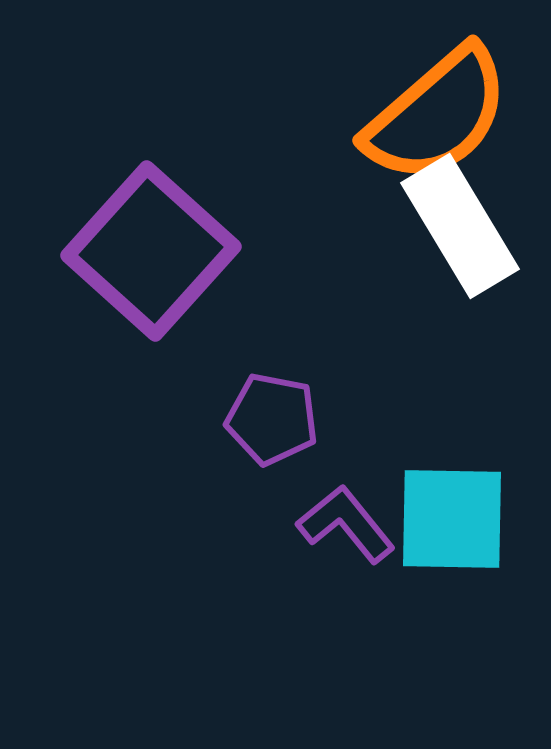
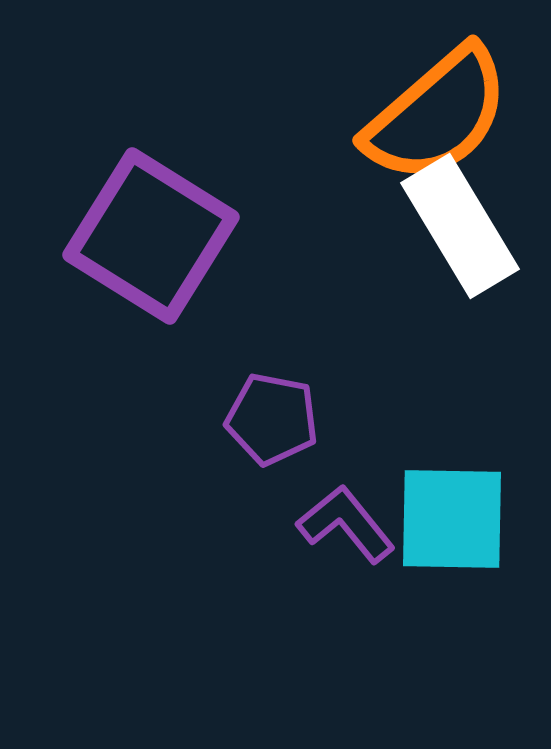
purple square: moved 15 px up; rotated 10 degrees counterclockwise
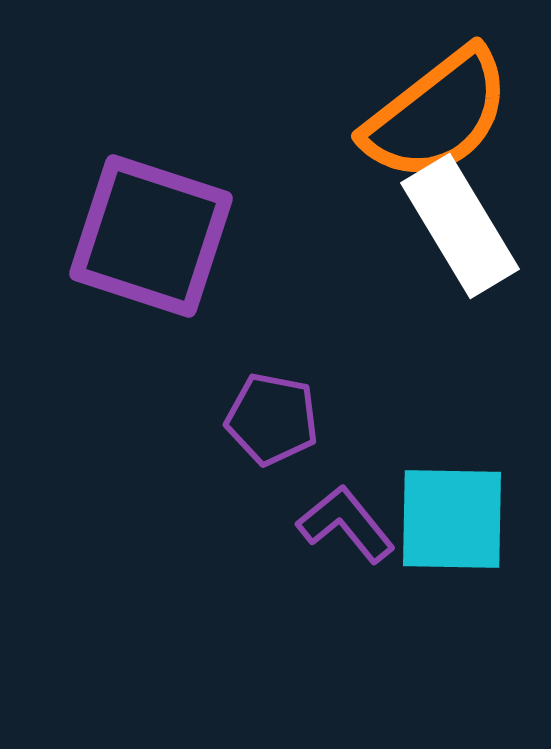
orange semicircle: rotated 3 degrees clockwise
purple square: rotated 14 degrees counterclockwise
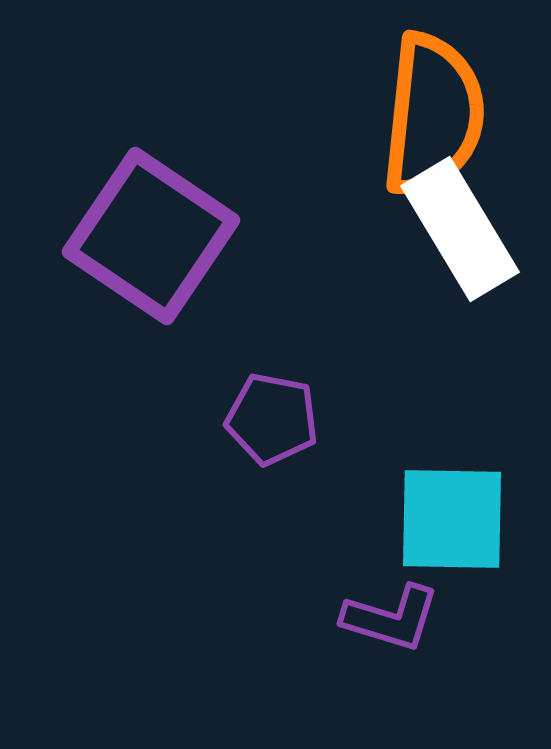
orange semicircle: moved 4 px left; rotated 46 degrees counterclockwise
white rectangle: moved 3 px down
purple square: rotated 16 degrees clockwise
purple L-shape: moved 45 px right, 94 px down; rotated 146 degrees clockwise
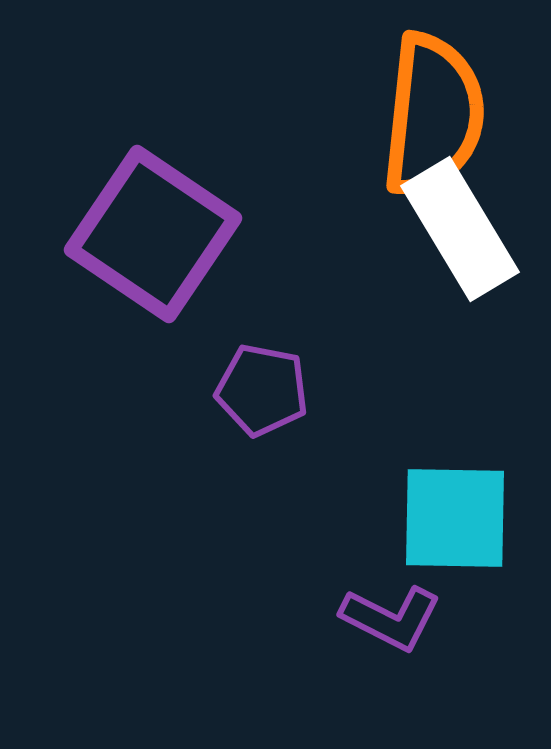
purple square: moved 2 px right, 2 px up
purple pentagon: moved 10 px left, 29 px up
cyan square: moved 3 px right, 1 px up
purple L-shape: rotated 10 degrees clockwise
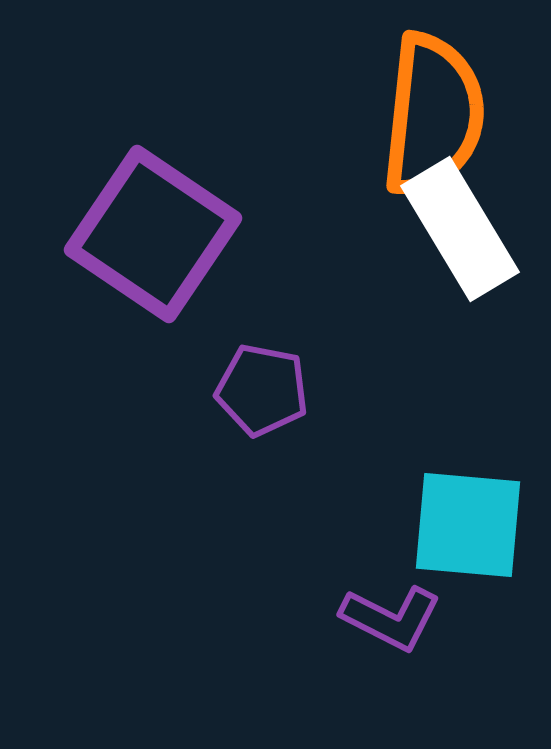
cyan square: moved 13 px right, 7 px down; rotated 4 degrees clockwise
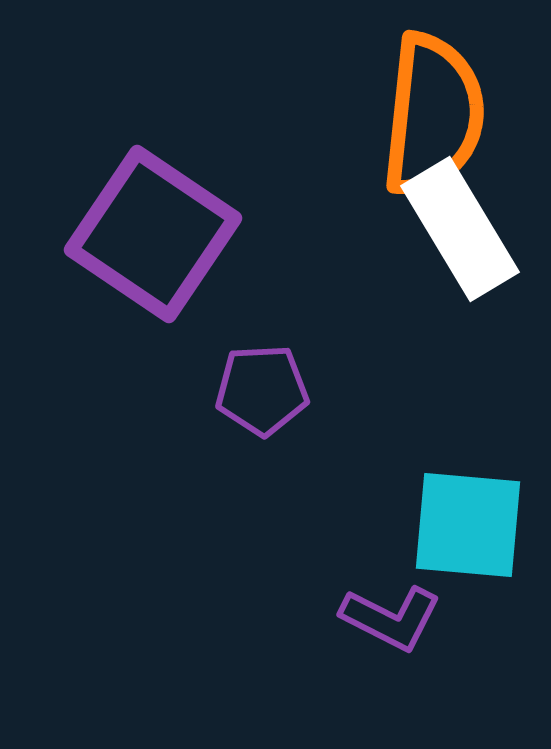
purple pentagon: rotated 14 degrees counterclockwise
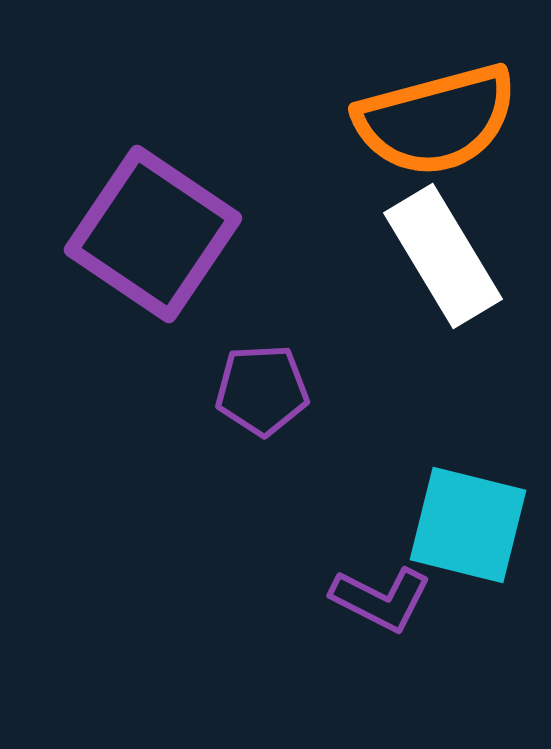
orange semicircle: moved 3 px right, 5 px down; rotated 69 degrees clockwise
white rectangle: moved 17 px left, 27 px down
cyan square: rotated 9 degrees clockwise
purple L-shape: moved 10 px left, 19 px up
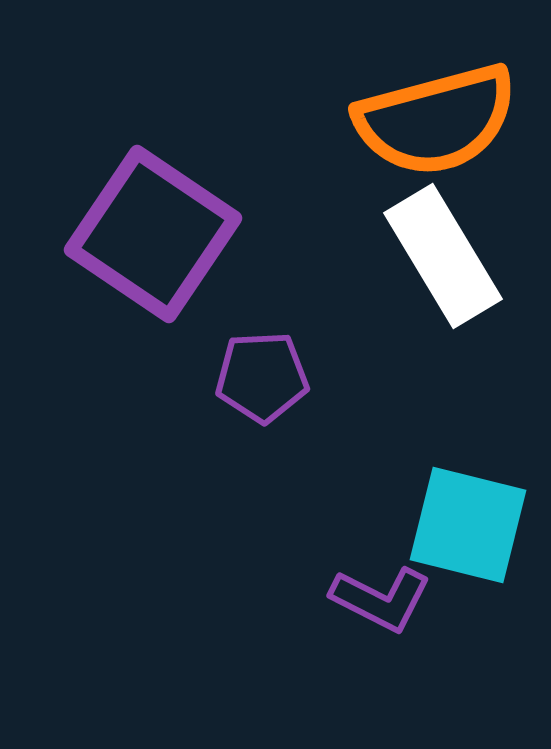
purple pentagon: moved 13 px up
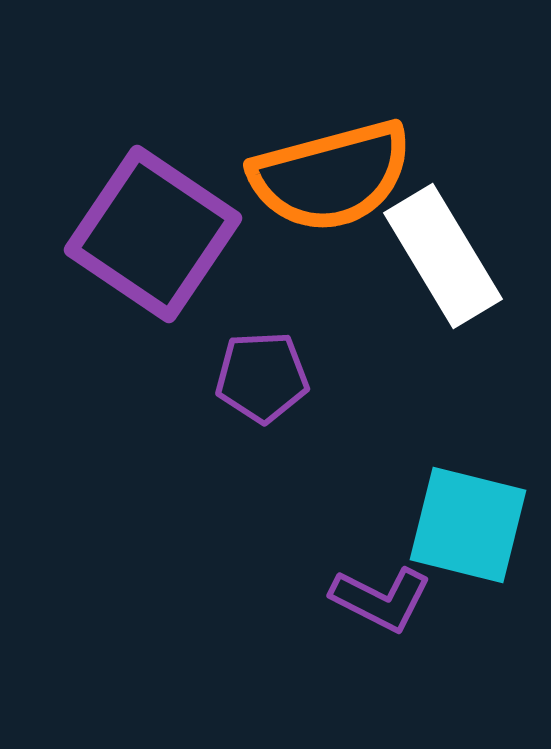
orange semicircle: moved 105 px left, 56 px down
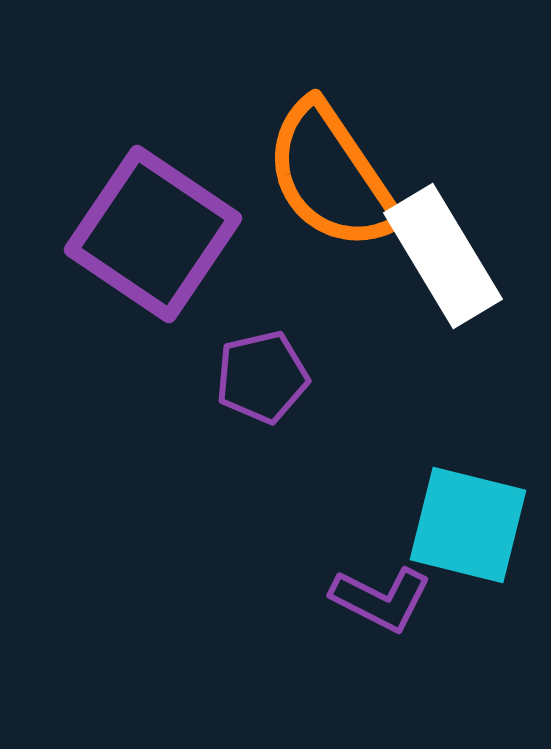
orange semicircle: rotated 71 degrees clockwise
purple pentagon: rotated 10 degrees counterclockwise
